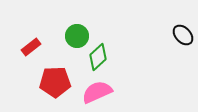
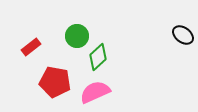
black ellipse: rotated 10 degrees counterclockwise
red pentagon: rotated 12 degrees clockwise
pink semicircle: moved 2 px left
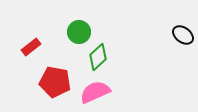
green circle: moved 2 px right, 4 px up
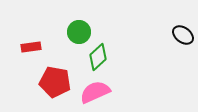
red rectangle: rotated 30 degrees clockwise
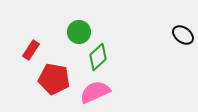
red rectangle: moved 3 px down; rotated 48 degrees counterclockwise
red pentagon: moved 1 px left, 3 px up
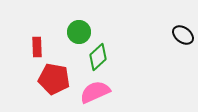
red rectangle: moved 6 px right, 3 px up; rotated 36 degrees counterclockwise
